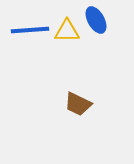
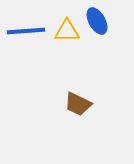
blue ellipse: moved 1 px right, 1 px down
blue line: moved 4 px left, 1 px down
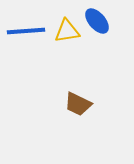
blue ellipse: rotated 12 degrees counterclockwise
yellow triangle: rotated 8 degrees counterclockwise
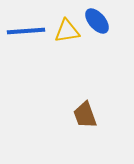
brown trapezoid: moved 7 px right, 11 px down; rotated 44 degrees clockwise
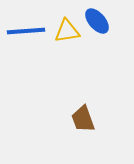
brown trapezoid: moved 2 px left, 4 px down
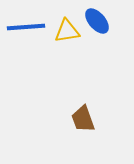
blue line: moved 4 px up
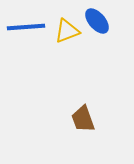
yellow triangle: rotated 12 degrees counterclockwise
